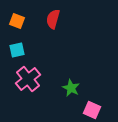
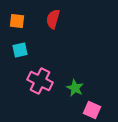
orange square: rotated 14 degrees counterclockwise
cyan square: moved 3 px right
pink cross: moved 12 px right, 2 px down; rotated 25 degrees counterclockwise
green star: moved 4 px right
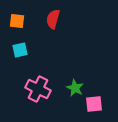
pink cross: moved 2 px left, 8 px down
pink square: moved 2 px right, 6 px up; rotated 30 degrees counterclockwise
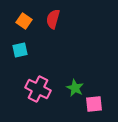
orange square: moved 7 px right; rotated 28 degrees clockwise
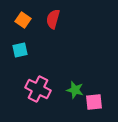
orange square: moved 1 px left, 1 px up
green star: moved 2 px down; rotated 12 degrees counterclockwise
pink square: moved 2 px up
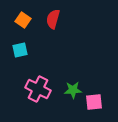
green star: moved 2 px left; rotated 18 degrees counterclockwise
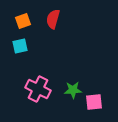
orange square: moved 1 px down; rotated 35 degrees clockwise
cyan square: moved 4 px up
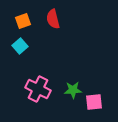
red semicircle: rotated 30 degrees counterclockwise
cyan square: rotated 28 degrees counterclockwise
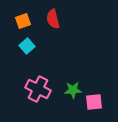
cyan square: moved 7 px right
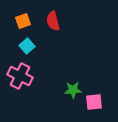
red semicircle: moved 2 px down
pink cross: moved 18 px left, 13 px up
